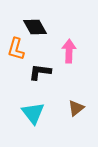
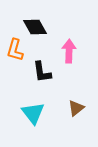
orange L-shape: moved 1 px left, 1 px down
black L-shape: moved 2 px right; rotated 105 degrees counterclockwise
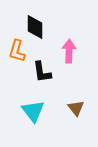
black diamond: rotated 30 degrees clockwise
orange L-shape: moved 2 px right, 1 px down
brown triangle: rotated 30 degrees counterclockwise
cyan triangle: moved 2 px up
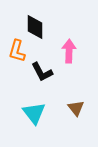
black L-shape: rotated 20 degrees counterclockwise
cyan triangle: moved 1 px right, 2 px down
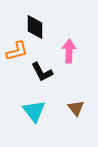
orange L-shape: rotated 120 degrees counterclockwise
cyan triangle: moved 2 px up
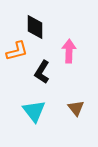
black L-shape: rotated 60 degrees clockwise
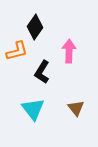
black diamond: rotated 35 degrees clockwise
cyan triangle: moved 1 px left, 2 px up
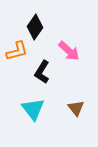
pink arrow: rotated 130 degrees clockwise
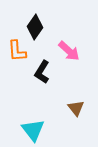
orange L-shape: rotated 100 degrees clockwise
cyan triangle: moved 21 px down
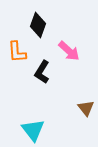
black diamond: moved 3 px right, 2 px up; rotated 15 degrees counterclockwise
orange L-shape: moved 1 px down
brown triangle: moved 10 px right
